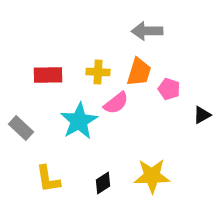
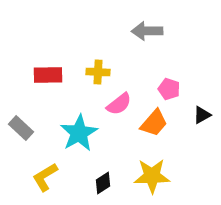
orange trapezoid: moved 15 px right, 51 px down; rotated 24 degrees clockwise
pink semicircle: moved 3 px right, 1 px down
cyan star: moved 12 px down
yellow L-shape: moved 3 px left, 2 px up; rotated 68 degrees clockwise
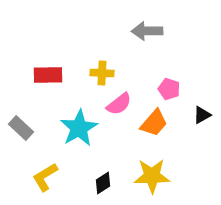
yellow cross: moved 4 px right, 1 px down
cyan star: moved 5 px up
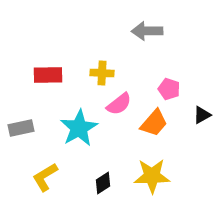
gray rectangle: rotated 55 degrees counterclockwise
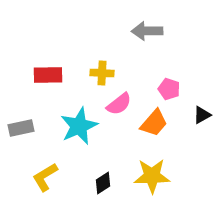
cyan star: moved 2 px up; rotated 6 degrees clockwise
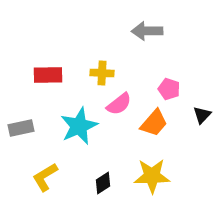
black triangle: rotated 18 degrees counterclockwise
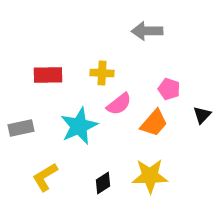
yellow star: moved 2 px left
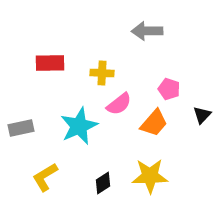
red rectangle: moved 2 px right, 12 px up
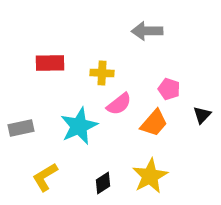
yellow star: rotated 27 degrees counterclockwise
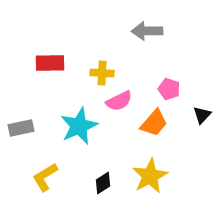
pink semicircle: moved 3 px up; rotated 12 degrees clockwise
